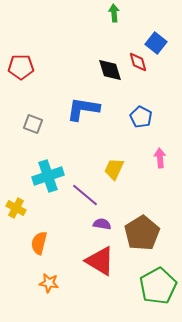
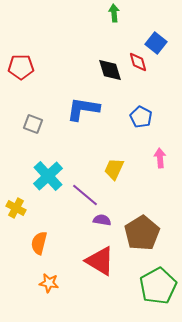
cyan cross: rotated 24 degrees counterclockwise
purple semicircle: moved 4 px up
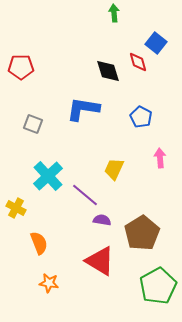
black diamond: moved 2 px left, 1 px down
orange semicircle: rotated 145 degrees clockwise
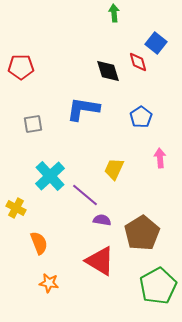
blue pentagon: rotated 10 degrees clockwise
gray square: rotated 30 degrees counterclockwise
cyan cross: moved 2 px right
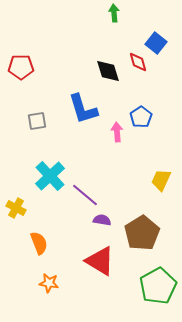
blue L-shape: rotated 116 degrees counterclockwise
gray square: moved 4 px right, 3 px up
pink arrow: moved 43 px left, 26 px up
yellow trapezoid: moved 47 px right, 11 px down
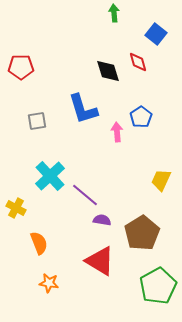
blue square: moved 9 px up
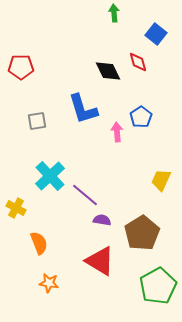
black diamond: rotated 8 degrees counterclockwise
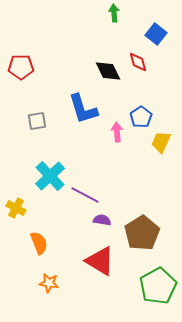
yellow trapezoid: moved 38 px up
purple line: rotated 12 degrees counterclockwise
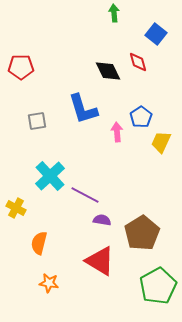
orange semicircle: rotated 145 degrees counterclockwise
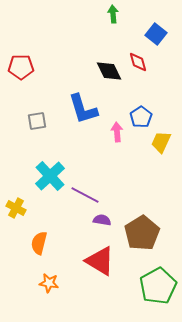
green arrow: moved 1 px left, 1 px down
black diamond: moved 1 px right
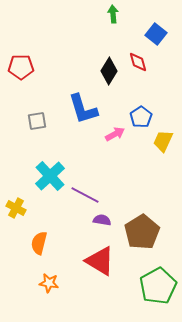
black diamond: rotated 56 degrees clockwise
pink arrow: moved 2 px left, 2 px down; rotated 66 degrees clockwise
yellow trapezoid: moved 2 px right, 1 px up
brown pentagon: moved 1 px up
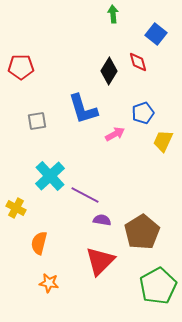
blue pentagon: moved 2 px right, 4 px up; rotated 15 degrees clockwise
red triangle: rotated 44 degrees clockwise
